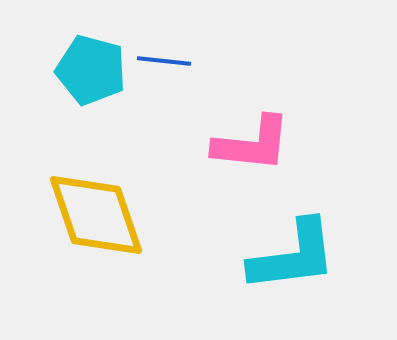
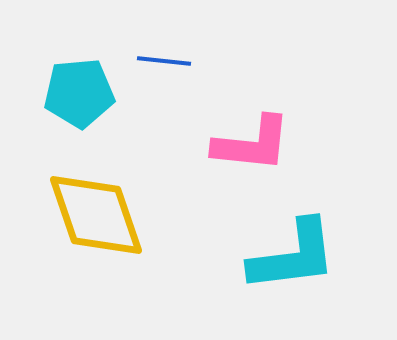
cyan pentagon: moved 12 px left, 23 px down; rotated 20 degrees counterclockwise
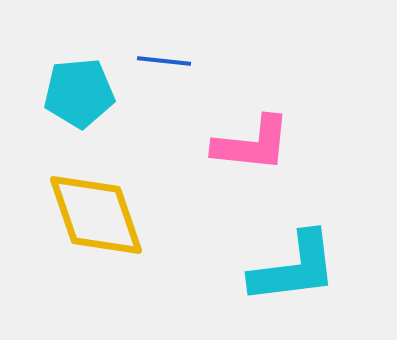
cyan L-shape: moved 1 px right, 12 px down
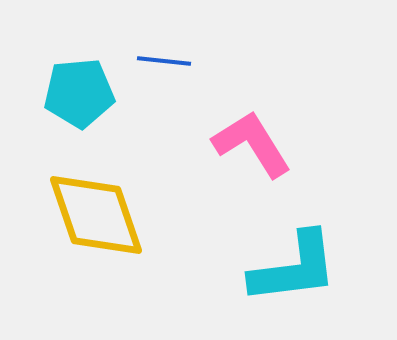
pink L-shape: rotated 128 degrees counterclockwise
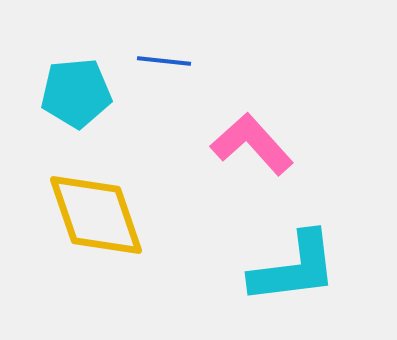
cyan pentagon: moved 3 px left
pink L-shape: rotated 10 degrees counterclockwise
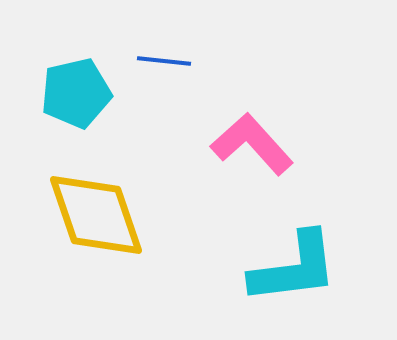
cyan pentagon: rotated 8 degrees counterclockwise
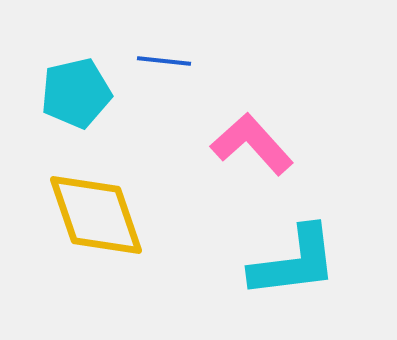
cyan L-shape: moved 6 px up
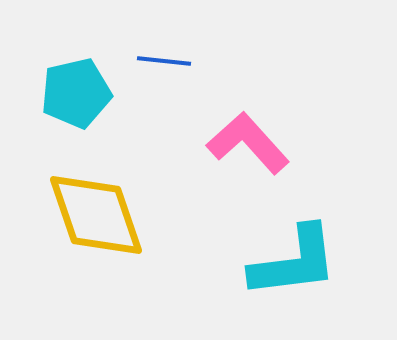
pink L-shape: moved 4 px left, 1 px up
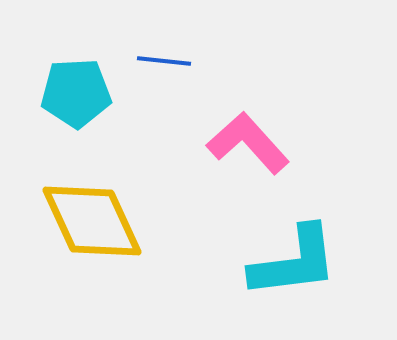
cyan pentagon: rotated 10 degrees clockwise
yellow diamond: moved 4 px left, 6 px down; rotated 6 degrees counterclockwise
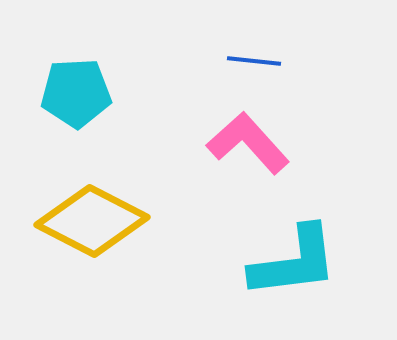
blue line: moved 90 px right
yellow diamond: rotated 38 degrees counterclockwise
